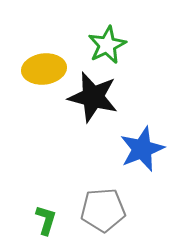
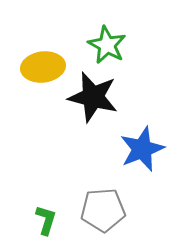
green star: rotated 18 degrees counterclockwise
yellow ellipse: moved 1 px left, 2 px up
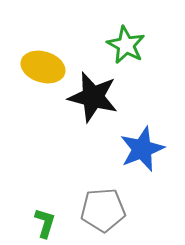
green star: moved 19 px right
yellow ellipse: rotated 24 degrees clockwise
green L-shape: moved 1 px left, 3 px down
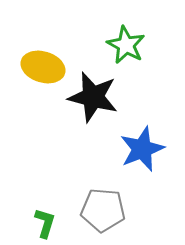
gray pentagon: rotated 9 degrees clockwise
